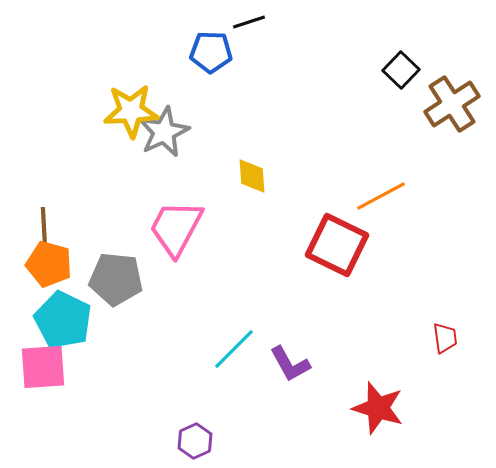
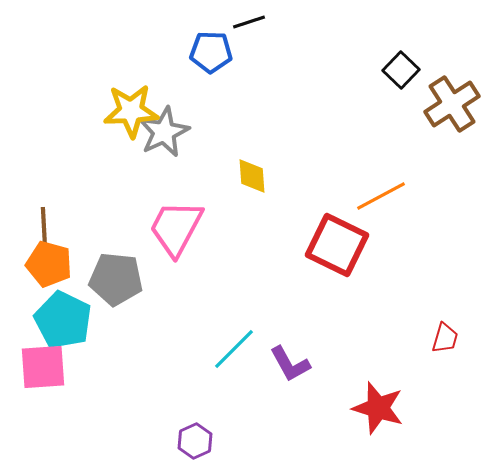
red trapezoid: rotated 24 degrees clockwise
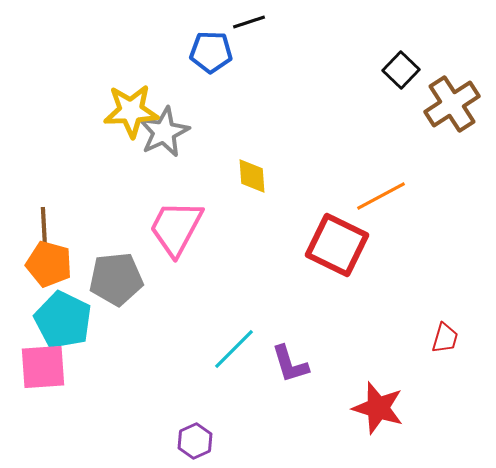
gray pentagon: rotated 12 degrees counterclockwise
purple L-shape: rotated 12 degrees clockwise
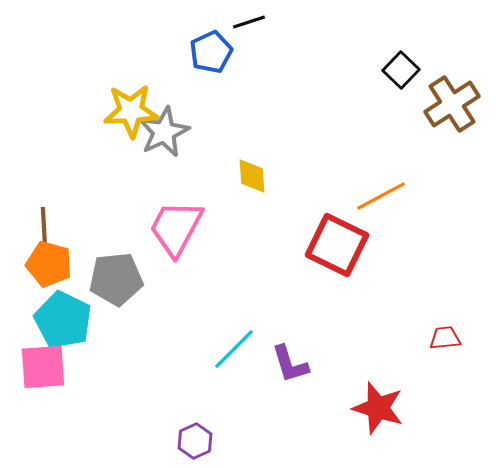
blue pentagon: rotated 27 degrees counterclockwise
red trapezoid: rotated 112 degrees counterclockwise
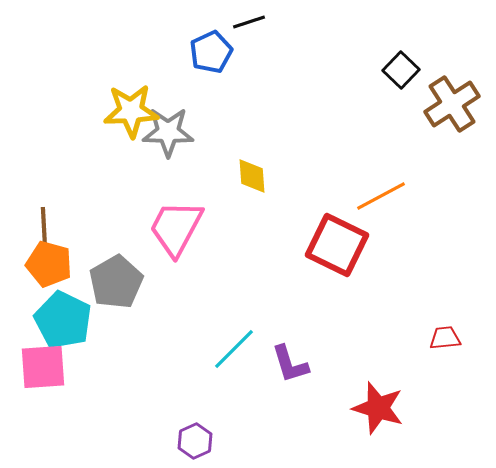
gray star: moved 4 px right; rotated 27 degrees clockwise
gray pentagon: moved 3 px down; rotated 24 degrees counterclockwise
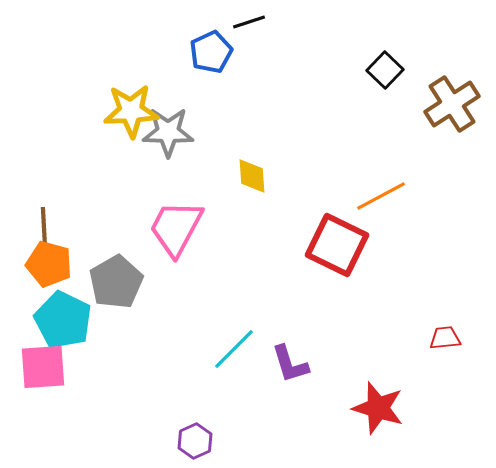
black square: moved 16 px left
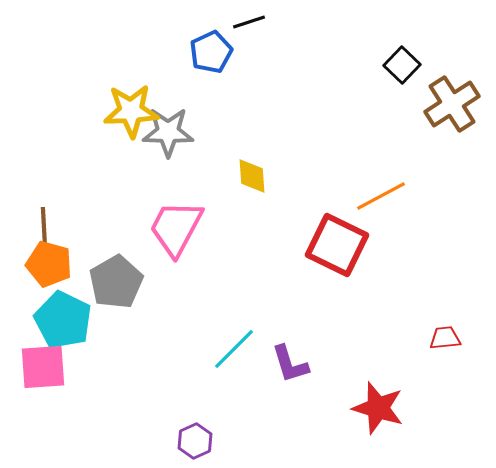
black square: moved 17 px right, 5 px up
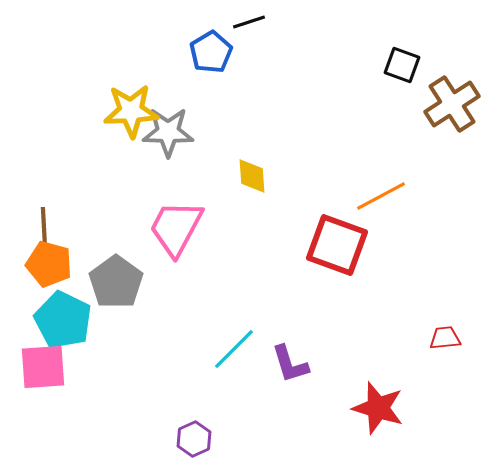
blue pentagon: rotated 6 degrees counterclockwise
black square: rotated 24 degrees counterclockwise
red square: rotated 6 degrees counterclockwise
gray pentagon: rotated 6 degrees counterclockwise
purple hexagon: moved 1 px left, 2 px up
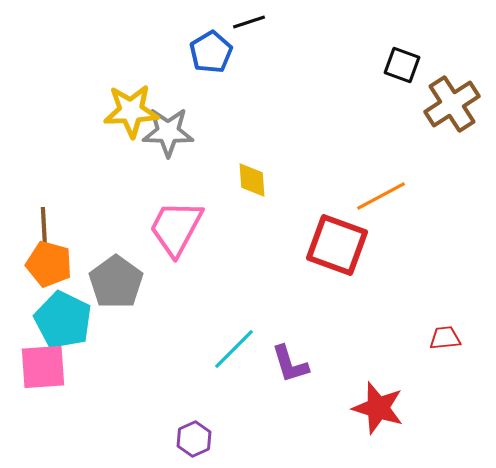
yellow diamond: moved 4 px down
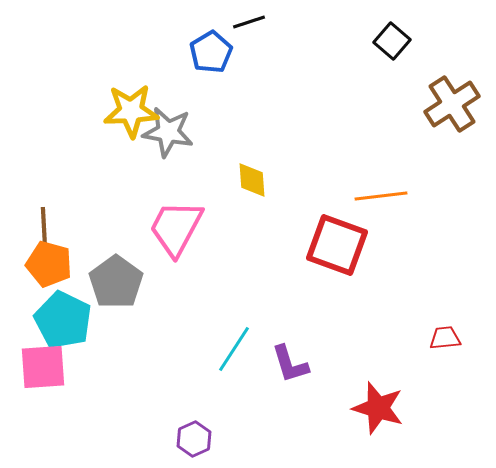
black square: moved 10 px left, 24 px up; rotated 21 degrees clockwise
gray star: rotated 9 degrees clockwise
orange line: rotated 21 degrees clockwise
cyan line: rotated 12 degrees counterclockwise
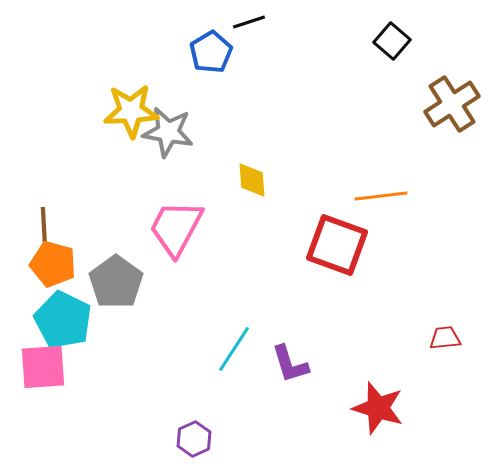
orange pentagon: moved 4 px right
